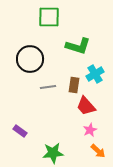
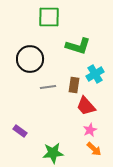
orange arrow: moved 4 px left, 2 px up
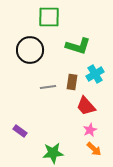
black circle: moved 9 px up
brown rectangle: moved 2 px left, 3 px up
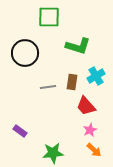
black circle: moved 5 px left, 3 px down
cyan cross: moved 1 px right, 2 px down
orange arrow: moved 1 px down
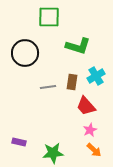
purple rectangle: moved 1 px left, 11 px down; rotated 24 degrees counterclockwise
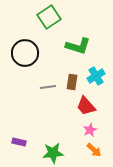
green square: rotated 35 degrees counterclockwise
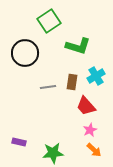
green square: moved 4 px down
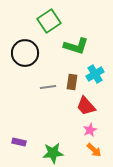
green L-shape: moved 2 px left
cyan cross: moved 1 px left, 2 px up
